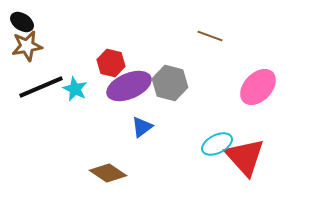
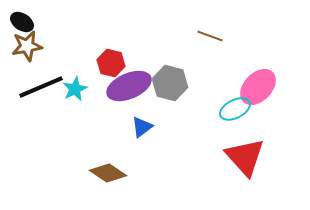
cyan star: rotated 20 degrees clockwise
cyan ellipse: moved 18 px right, 35 px up
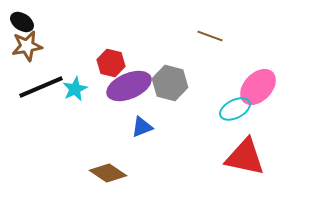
blue triangle: rotated 15 degrees clockwise
red triangle: rotated 36 degrees counterclockwise
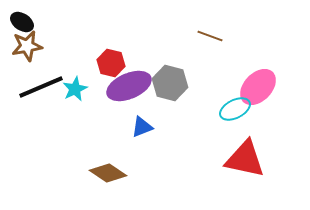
red triangle: moved 2 px down
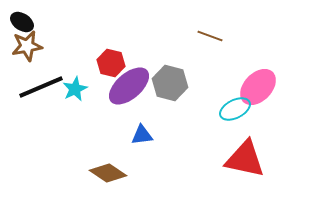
purple ellipse: rotated 18 degrees counterclockwise
blue triangle: moved 8 px down; rotated 15 degrees clockwise
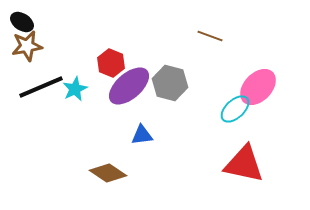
red hexagon: rotated 8 degrees clockwise
cyan ellipse: rotated 16 degrees counterclockwise
red triangle: moved 1 px left, 5 px down
